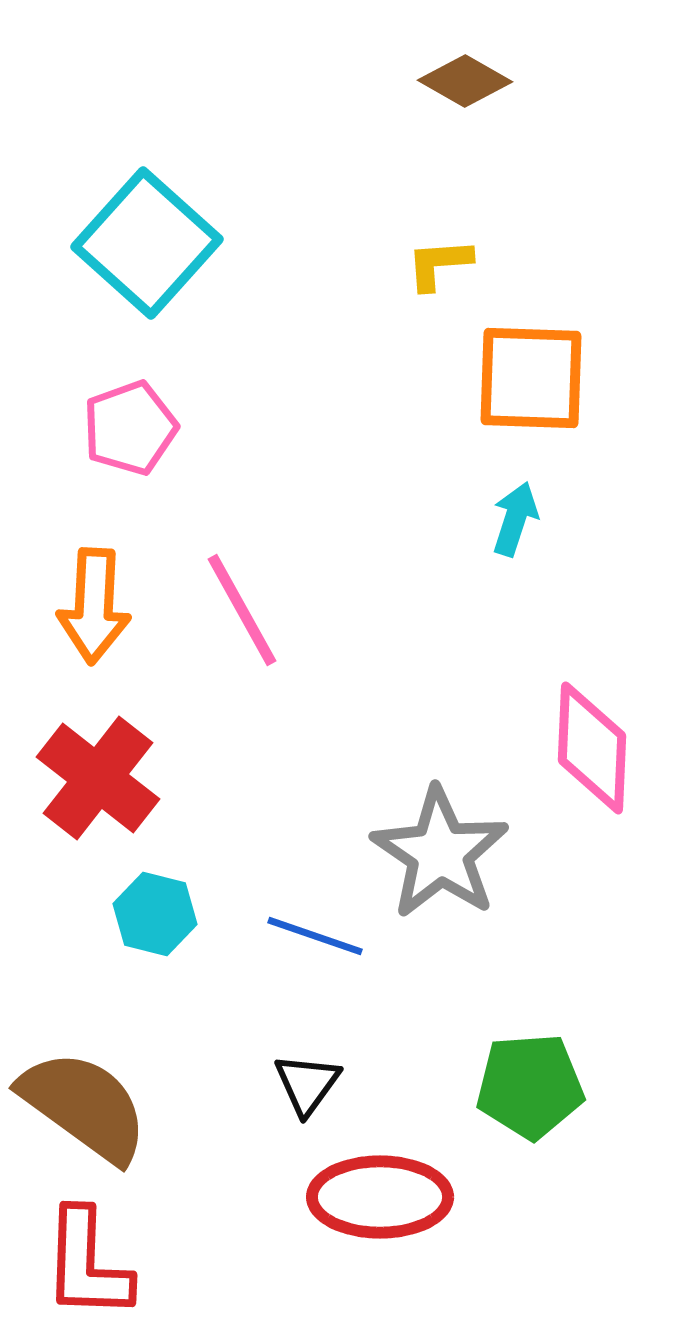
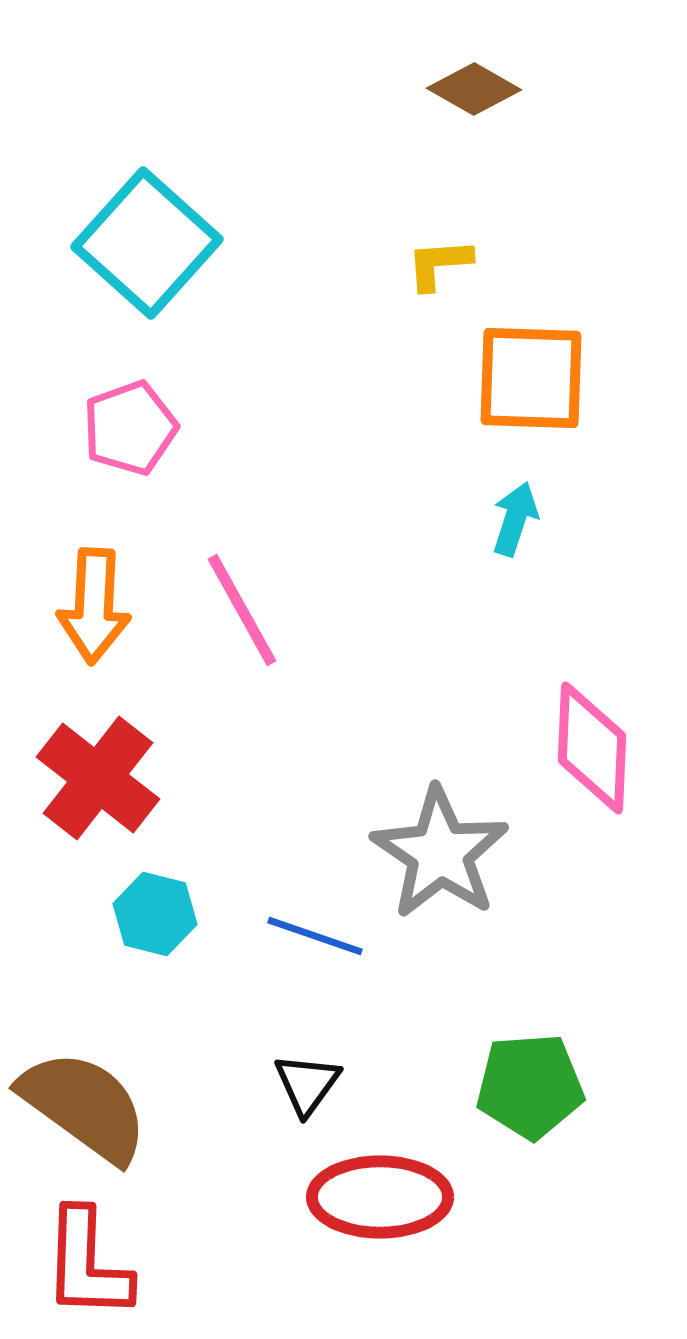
brown diamond: moved 9 px right, 8 px down
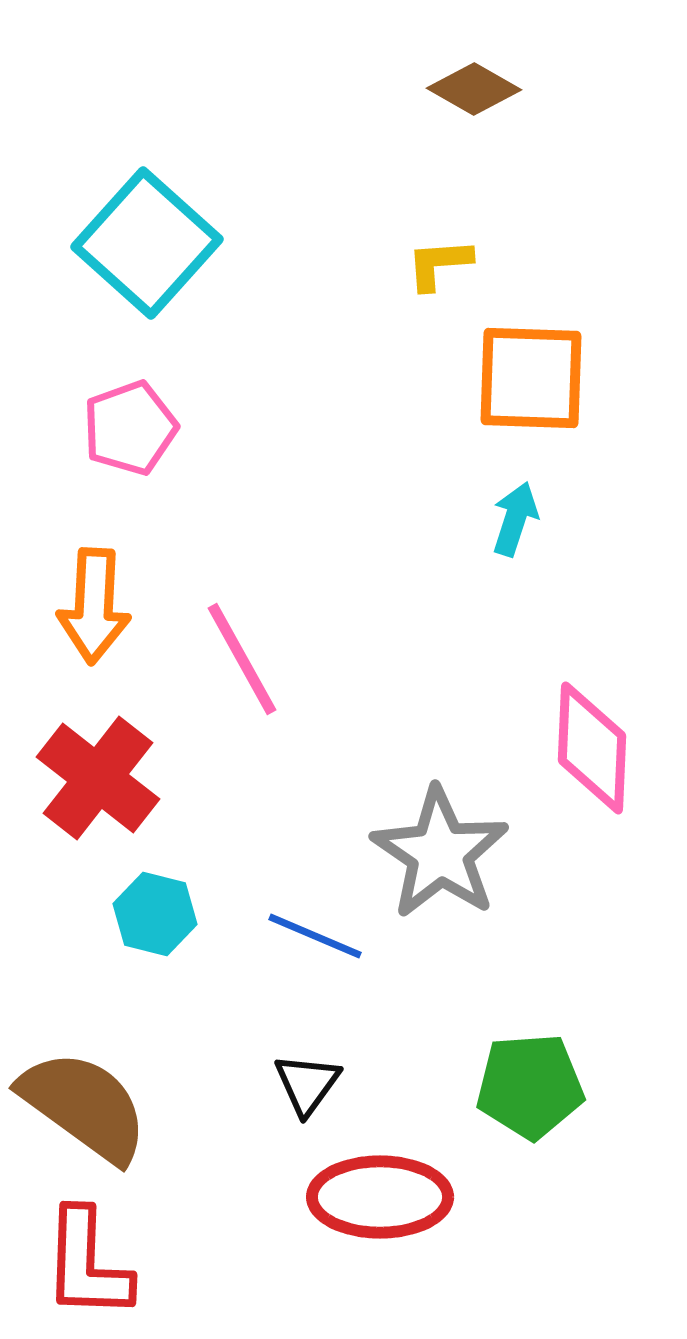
pink line: moved 49 px down
blue line: rotated 4 degrees clockwise
